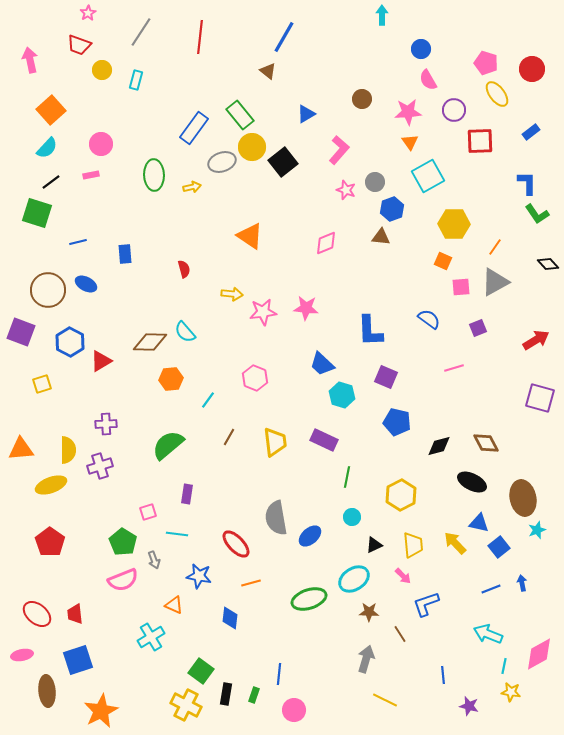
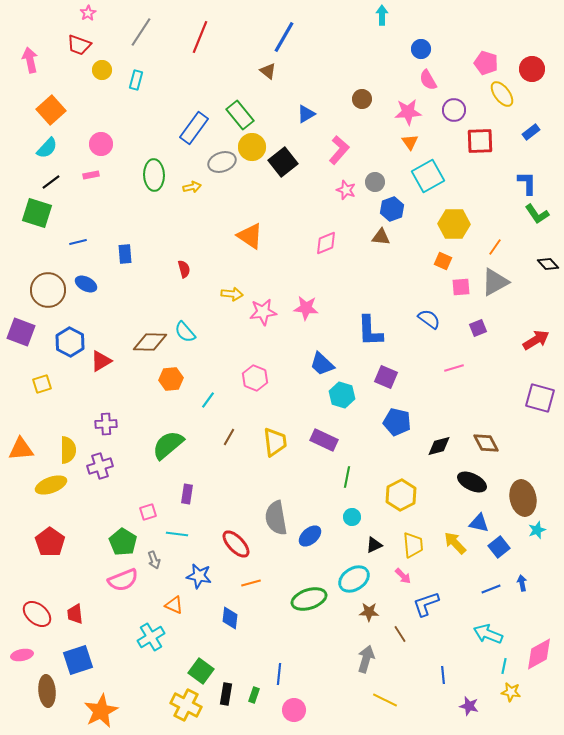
red line at (200, 37): rotated 16 degrees clockwise
yellow ellipse at (497, 94): moved 5 px right
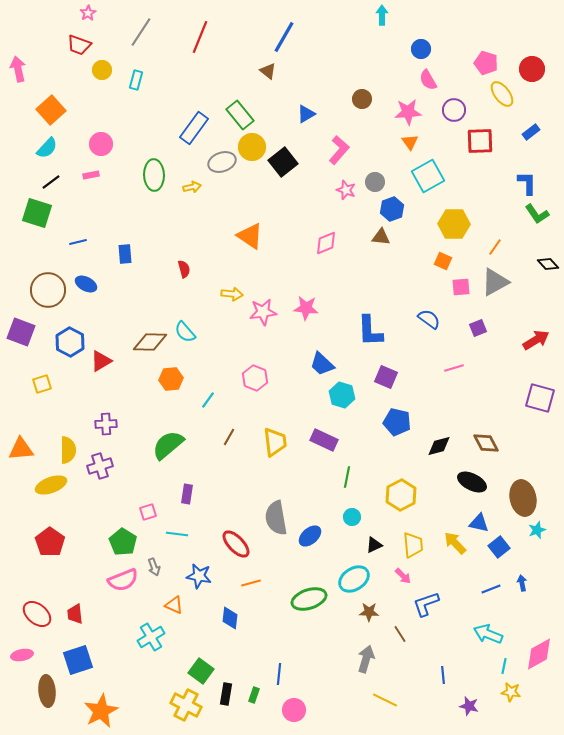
pink arrow at (30, 60): moved 12 px left, 9 px down
gray arrow at (154, 560): moved 7 px down
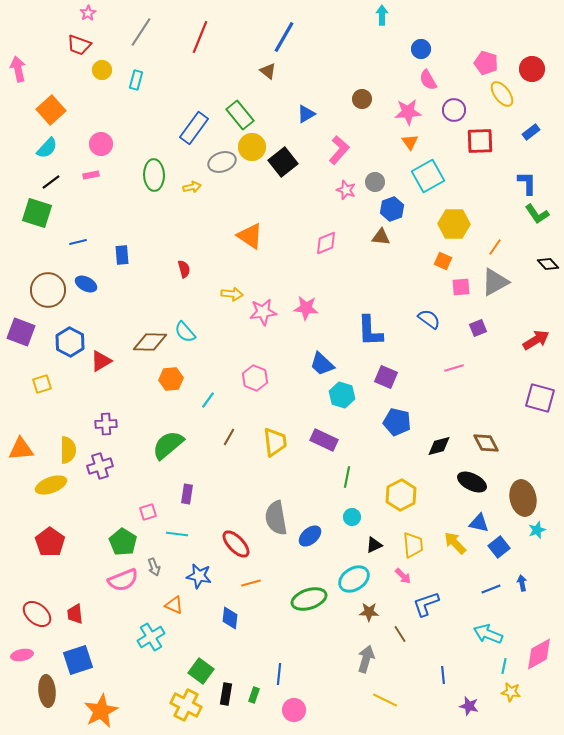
blue rectangle at (125, 254): moved 3 px left, 1 px down
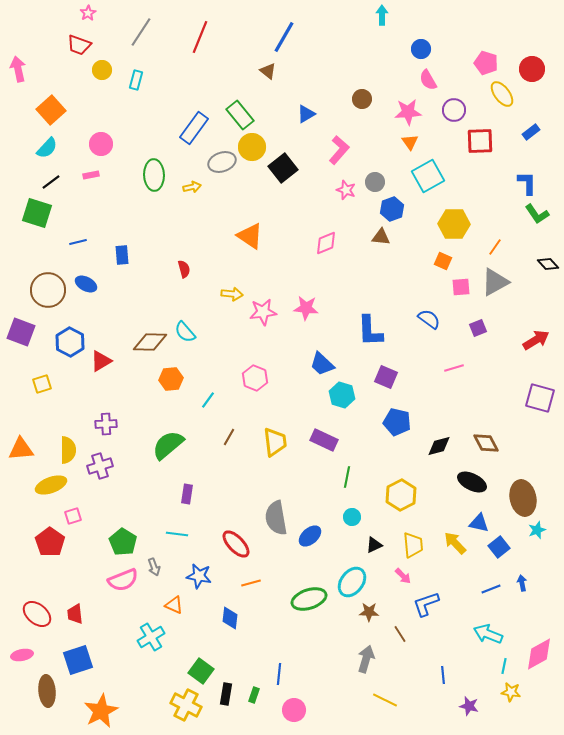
black square at (283, 162): moved 6 px down
pink square at (148, 512): moved 75 px left, 4 px down
cyan ellipse at (354, 579): moved 2 px left, 3 px down; rotated 20 degrees counterclockwise
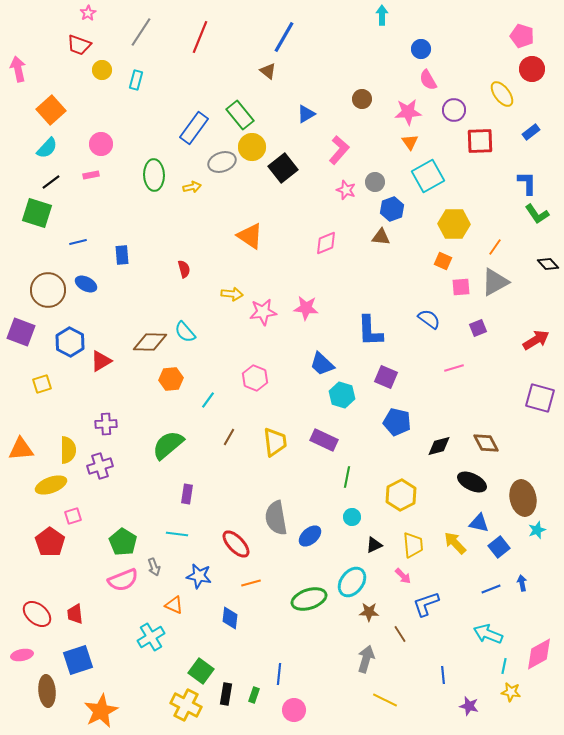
pink pentagon at (486, 63): moved 36 px right, 27 px up
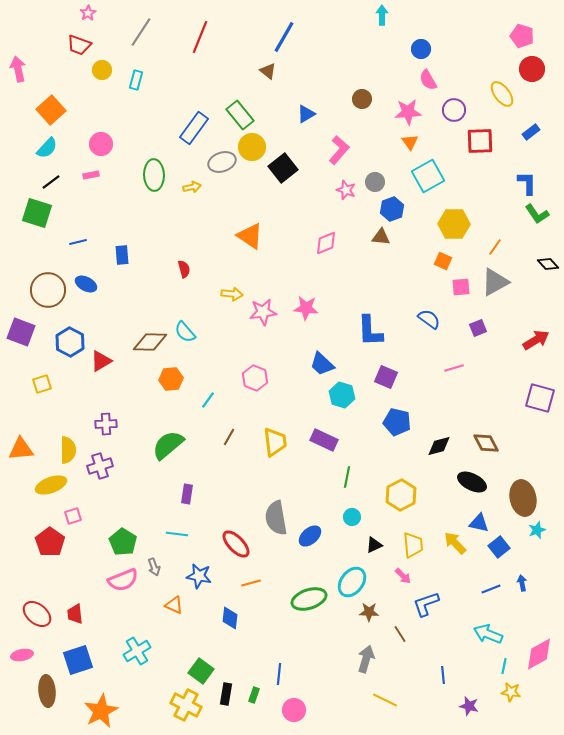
cyan cross at (151, 637): moved 14 px left, 14 px down
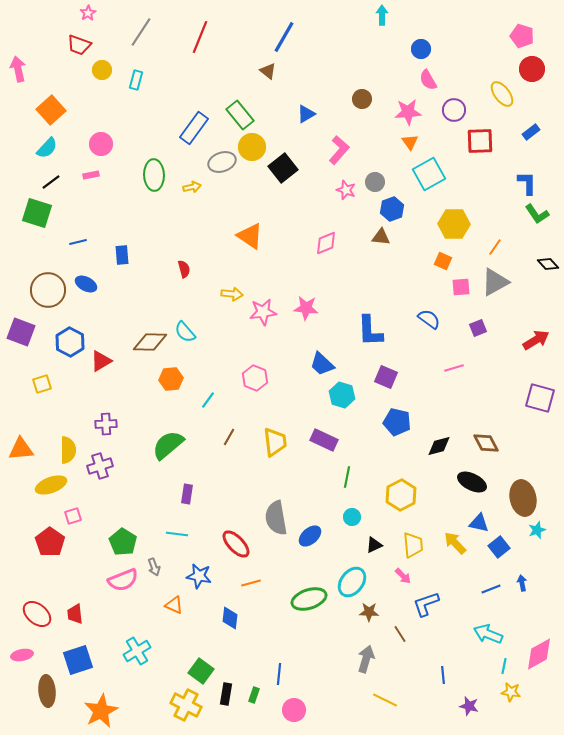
cyan square at (428, 176): moved 1 px right, 2 px up
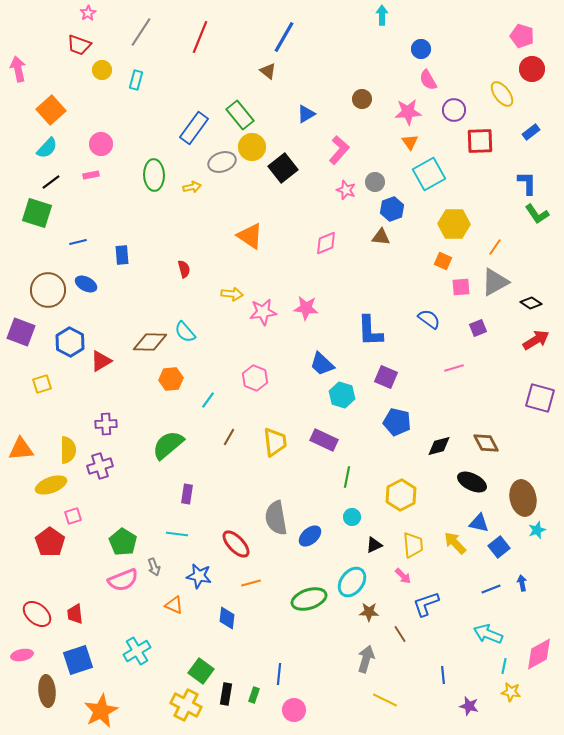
black diamond at (548, 264): moved 17 px left, 39 px down; rotated 15 degrees counterclockwise
blue diamond at (230, 618): moved 3 px left
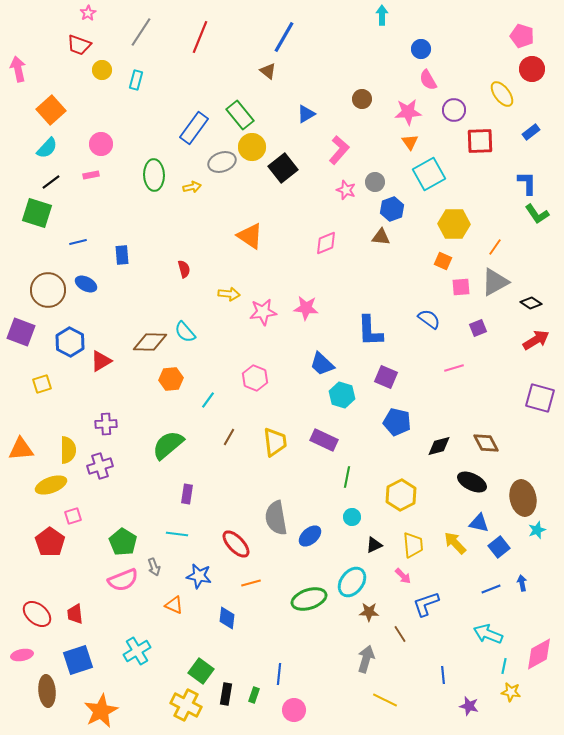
yellow arrow at (232, 294): moved 3 px left
